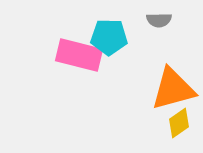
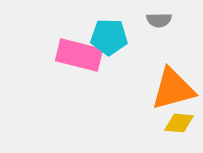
yellow diamond: rotated 40 degrees clockwise
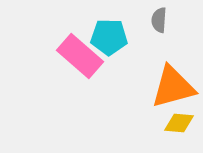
gray semicircle: rotated 95 degrees clockwise
pink rectangle: moved 1 px right, 1 px down; rotated 27 degrees clockwise
orange triangle: moved 2 px up
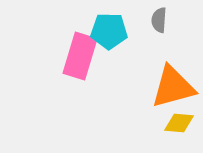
cyan pentagon: moved 6 px up
pink rectangle: rotated 66 degrees clockwise
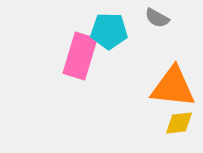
gray semicircle: moved 2 px left, 2 px up; rotated 65 degrees counterclockwise
orange triangle: rotated 21 degrees clockwise
yellow diamond: rotated 12 degrees counterclockwise
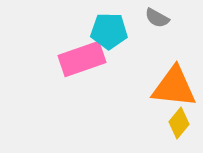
pink rectangle: moved 2 px right, 3 px down; rotated 54 degrees clockwise
orange triangle: moved 1 px right
yellow diamond: rotated 44 degrees counterclockwise
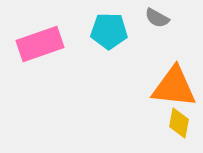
pink rectangle: moved 42 px left, 15 px up
yellow diamond: rotated 28 degrees counterclockwise
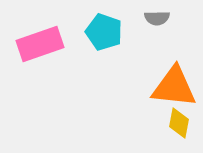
gray semicircle: rotated 30 degrees counterclockwise
cyan pentagon: moved 5 px left, 1 px down; rotated 18 degrees clockwise
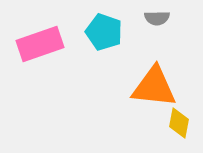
orange triangle: moved 20 px left
